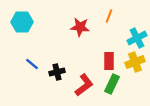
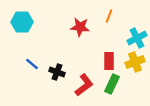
black cross: rotated 35 degrees clockwise
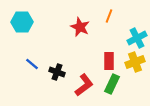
red star: rotated 18 degrees clockwise
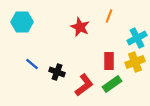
green rectangle: rotated 30 degrees clockwise
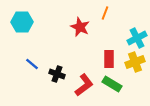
orange line: moved 4 px left, 3 px up
red rectangle: moved 2 px up
black cross: moved 2 px down
green rectangle: rotated 66 degrees clockwise
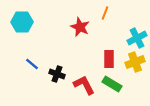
red L-shape: rotated 80 degrees counterclockwise
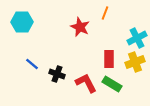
red L-shape: moved 2 px right, 2 px up
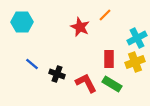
orange line: moved 2 px down; rotated 24 degrees clockwise
